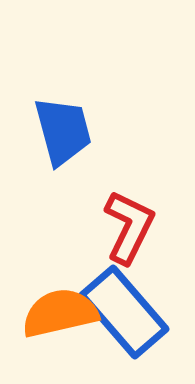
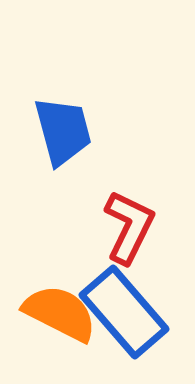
orange semicircle: rotated 40 degrees clockwise
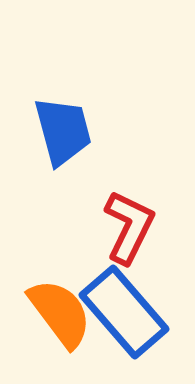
orange semicircle: rotated 26 degrees clockwise
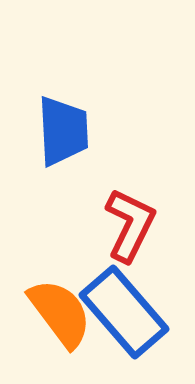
blue trapezoid: rotated 12 degrees clockwise
red L-shape: moved 1 px right, 2 px up
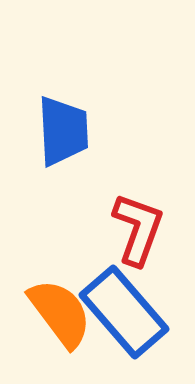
red L-shape: moved 8 px right, 4 px down; rotated 6 degrees counterclockwise
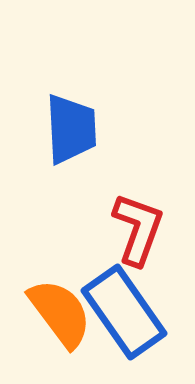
blue trapezoid: moved 8 px right, 2 px up
blue rectangle: rotated 6 degrees clockwise
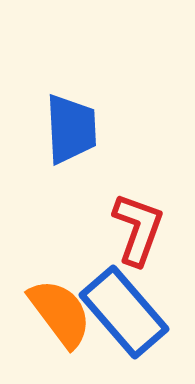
blue rectangle: rotated 6 degrees counterclockwise
